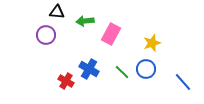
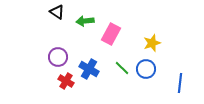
black triangle: rotated 28 degrees clockwise
purple circle: moved 12 px right, 22 px down
green line: moved 4 px up
blue line: moved 3 px left, 1 px down; rotated 48 degrees clockwise
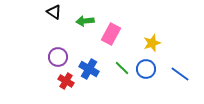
black triangle: moved 3 px left
blue line: moved 9 px up; rotated 60 degrees counterclockwise
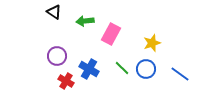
purple circle: moved 1 px left, 1 px up
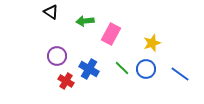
black triangle: moved 3 px left
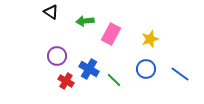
yellow star: moved 2 px left, 4 px up
green line: moved 8 px left, 12 px down
